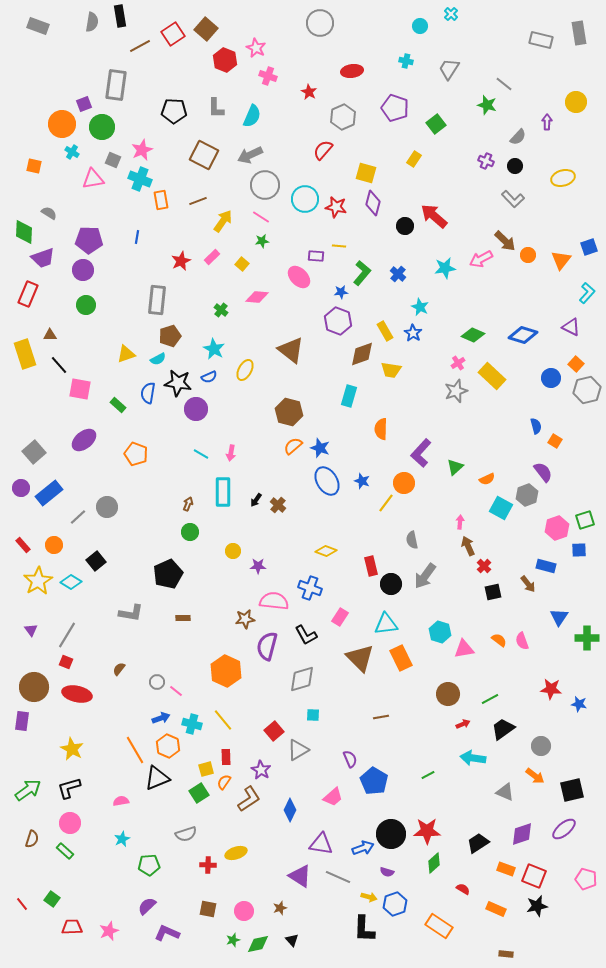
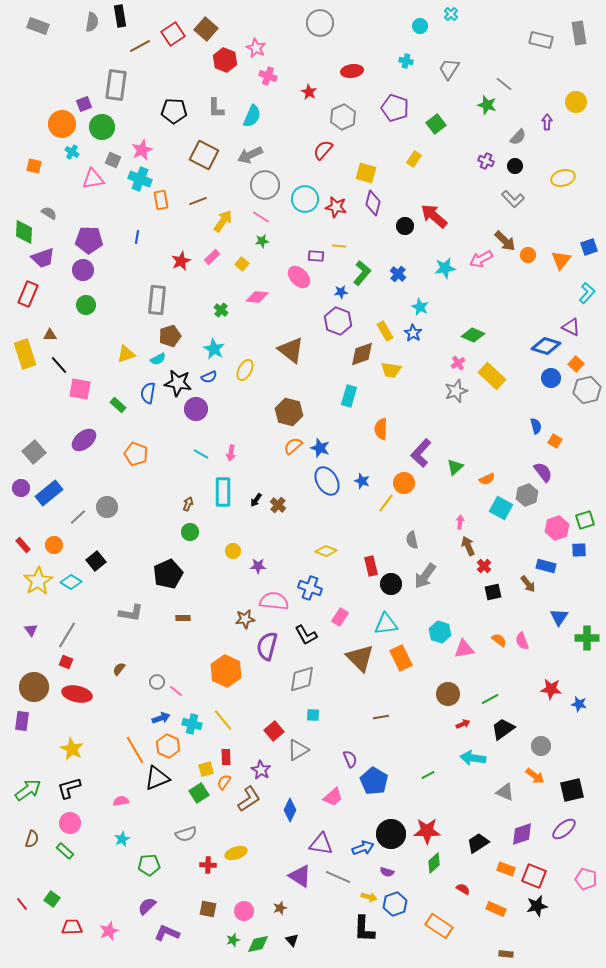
blue diamond at (523, 335): moved 23 px right, 11 px down
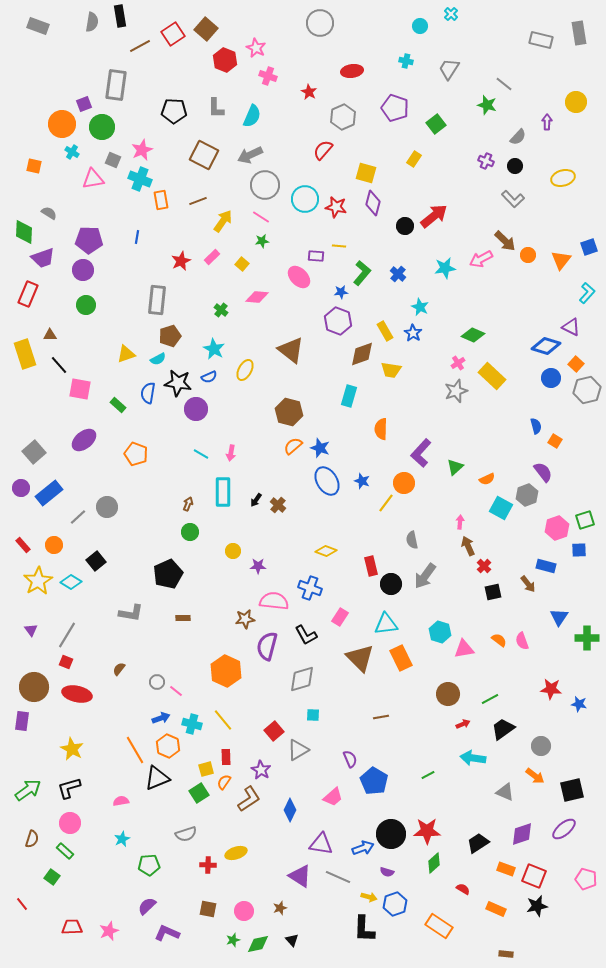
red arrow at (434, 216): rotated 100 degrees clockwise
green square at (52, 899): moved 22 px up
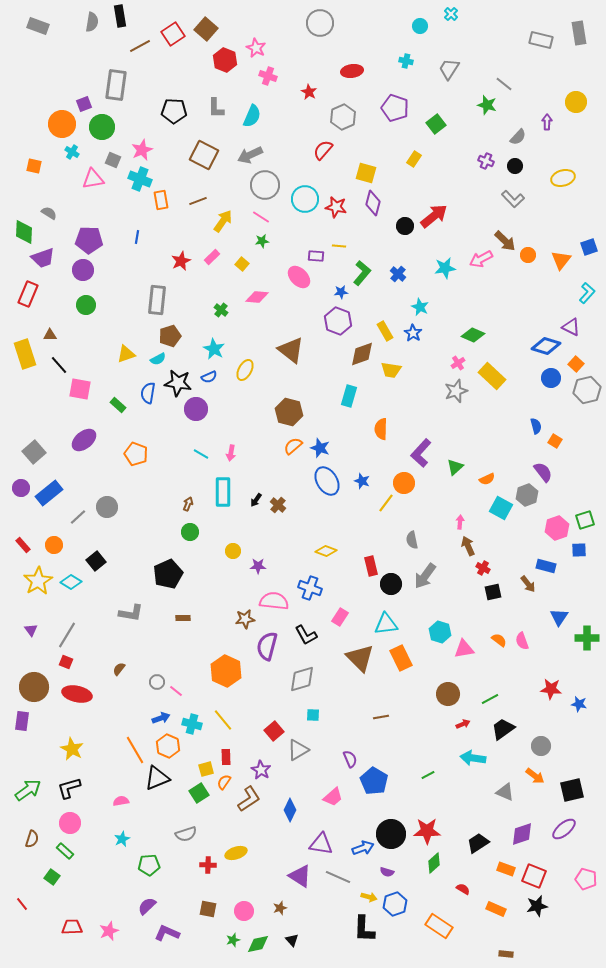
red cross at (484, 566): moved 1 px left, 2 px down; rotated 16 degrees counterclockwise
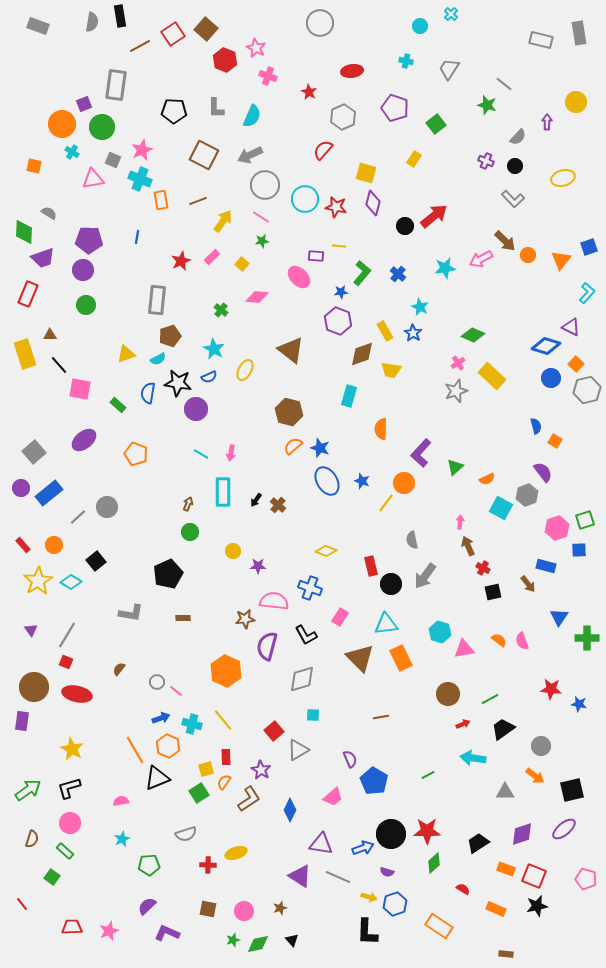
gray triangle at (505, 792): rotated 24 degrees counterclockwise
black L-shape at (364, 929): moved 3 px right, 3 px down
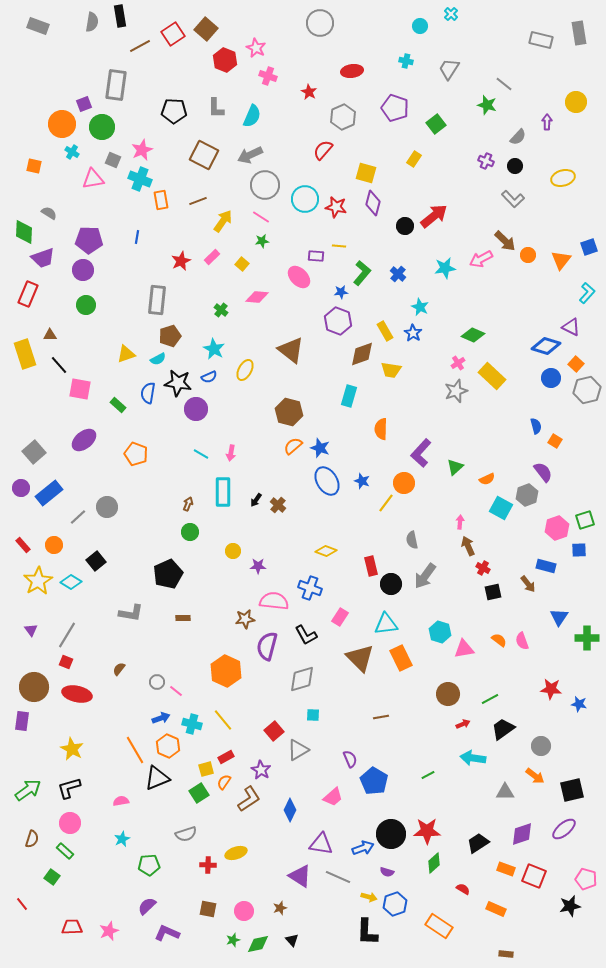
red rectangle at (226, 757): rotated 63 degrees clockwise
black star at (537, 906): moved 33 px right
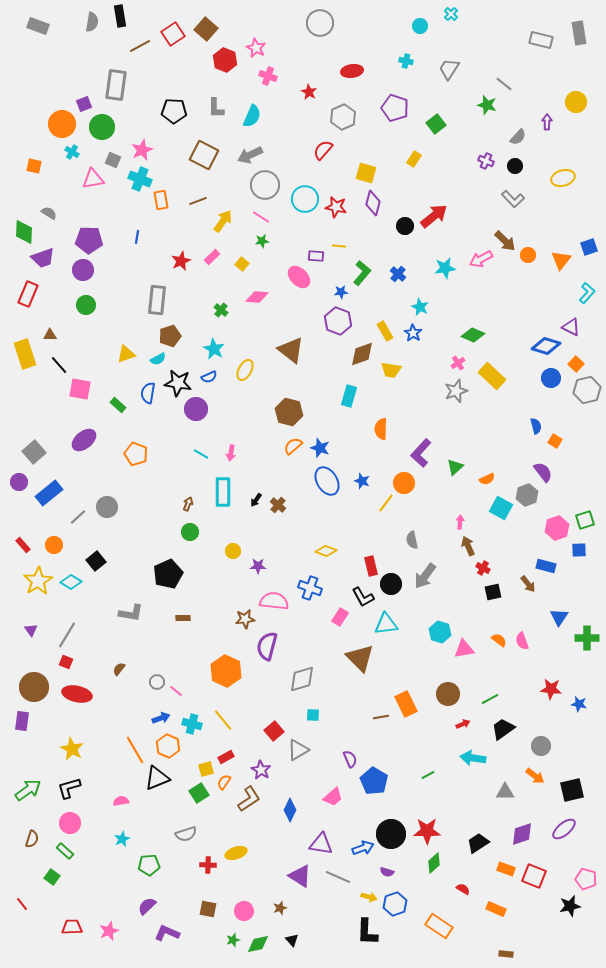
purple circle at (21, 488): moved 2 px left, 6 px up
black L-shape at (306, 635): moved 57 px right, 38 px up
orange rectangle at (401, 658): moved 5 px right, 46 px down
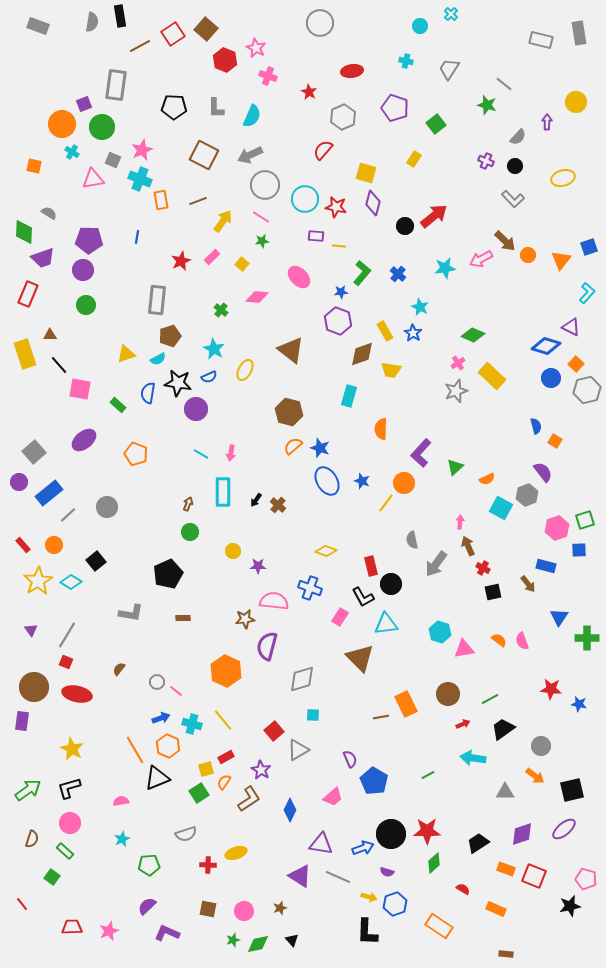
black pentagon at (174, 111): moved 4 px up
purple rectangle at (316, 256): moved 20 px up
gray line at (78, 517): moved 10 px left, 2 px up
gray arrow at (425, 576): moved 11 px right, 12 px up
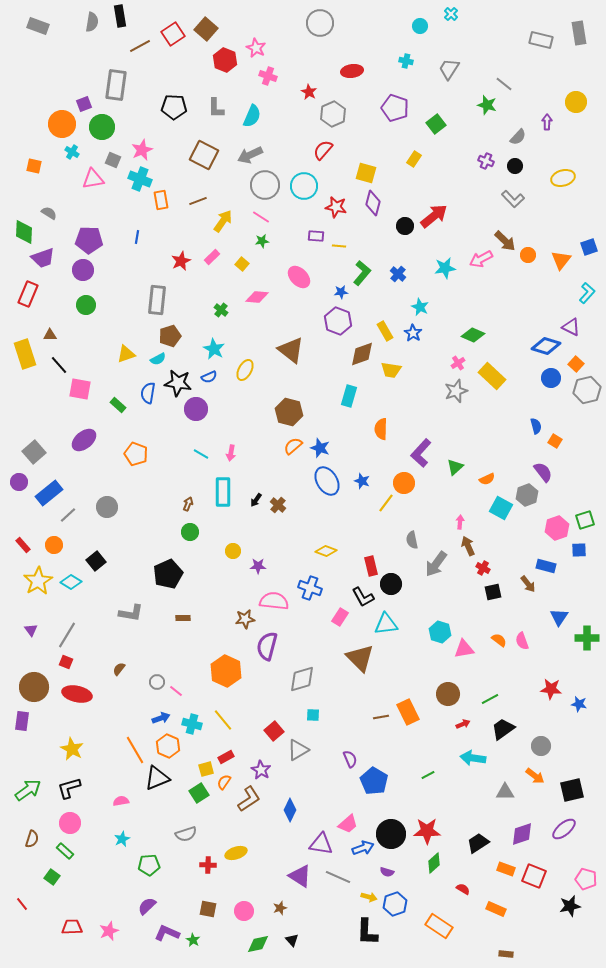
gray hexagon at (343, 117): moved 10 px left, 3 px up
cyan circle at (305, 199): moved 1 px left, 13 px up
orange rectangle at (406, 704): moved 2 px right, 8 px down
pink trapezoid at (333, 797): moved 15 px right, 27 px down
green star at (233, 940): moved 40 px left; rotated 24 degrees counterclockwise
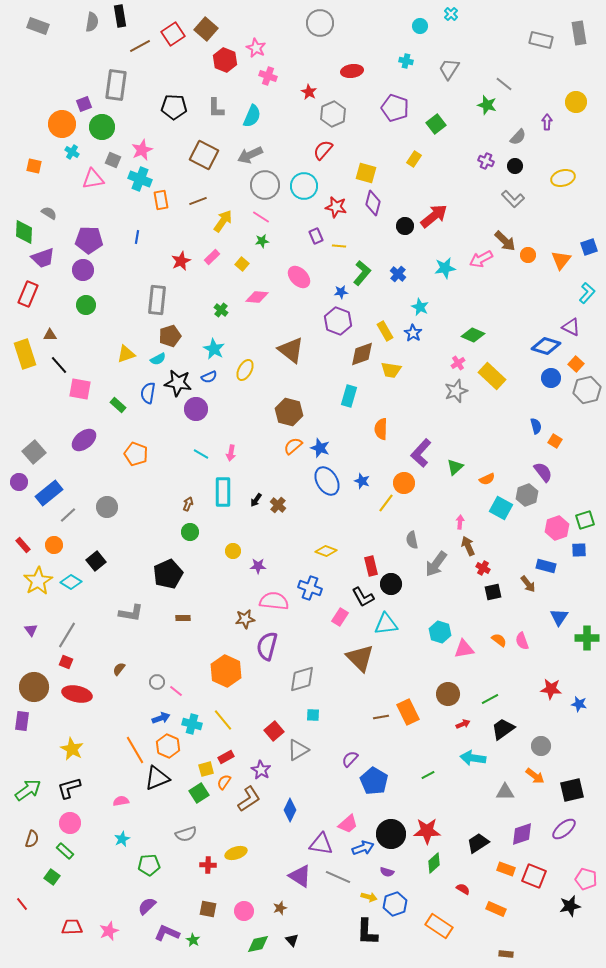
purple rectangle at (316, 236): rotated 63 degrees clockwise
purple semicircle at (350, 759): rotated 114 degrees counterclockwise
